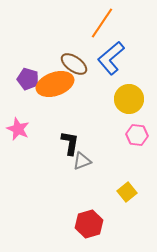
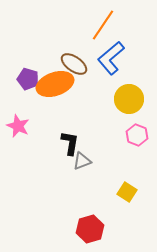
orange line: moved 1 px right, 2 px down
pink star: moved 3 px up
pink hexagon: rotated 15 degrees clockwise
yellow square: rotated 18 degrees counterclockwise
red hexagon: moved 1 px right, 5 px down
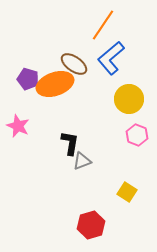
red hexagon: moved 1 px right, 4 px up
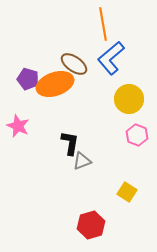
orange line: moved 1 px up; rotated 44 degrees counterclockwise
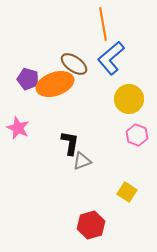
pink star: moved 2 px down
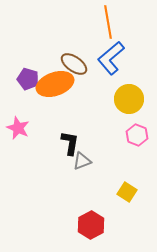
orange line: moved 5 px right, 2 px up
red hexagon: rotated 12 degrees counterclockwise
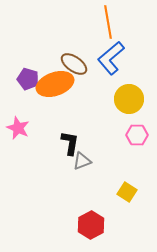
pink hexagon: rotated 20 degrees counterclockwise
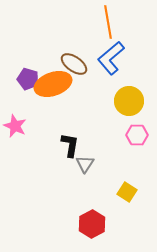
orange ellipse: moved 2 px left
yellow circle: moved 2 px down
pink star: moved 3 px left, 2 px up
black L-shape: moved 2 px down
gray triangle: moved 3 px right, 3 px down; rotated 36 degrees counterclockwise
red hexagon: moved 1 px right, 1 px up
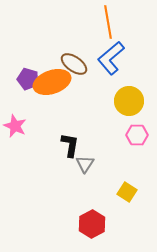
orange ellipse: moved 1 px left, 2 px up
